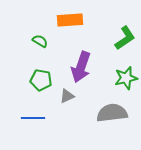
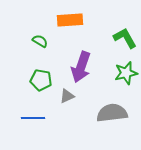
green L-shape: rotated 85 degrees counterclockwise
green star: moved 5 px up
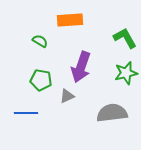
blue line: moved 7 px left, 5 px up
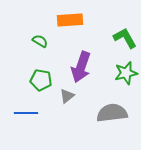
gray triangle: rotated 14 degrees counterclockwise
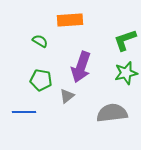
green L-shape: moved 2 px down; rotated 80 degrees counterclockwise
blue line: moved 2 px left, 1 px up
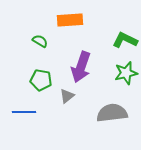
green L-shape: rotated 45 degrees clockwise
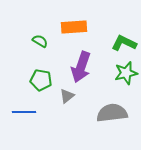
orange rectangle: moved 4 px right, 7 px down
green L-shape: moved 1 px left, 3 px down
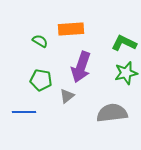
orange rectangle: moved 3 px left, 2 px down
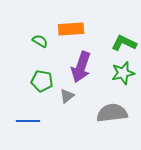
green star: moved 3 px left
green pentagon: moved 1 px right, 1 px down
blue line: moved 4 px right, 9 px down
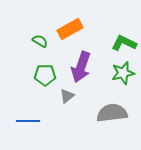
orange rectangle: moved 1 px left; rotated 25 degrees counterclockwise
green pentagon: moved 3 px right, 6 px up; rotated 10 degrees counterclockwise
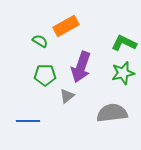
orange rectangle: moved 4 px left, 3 px up
